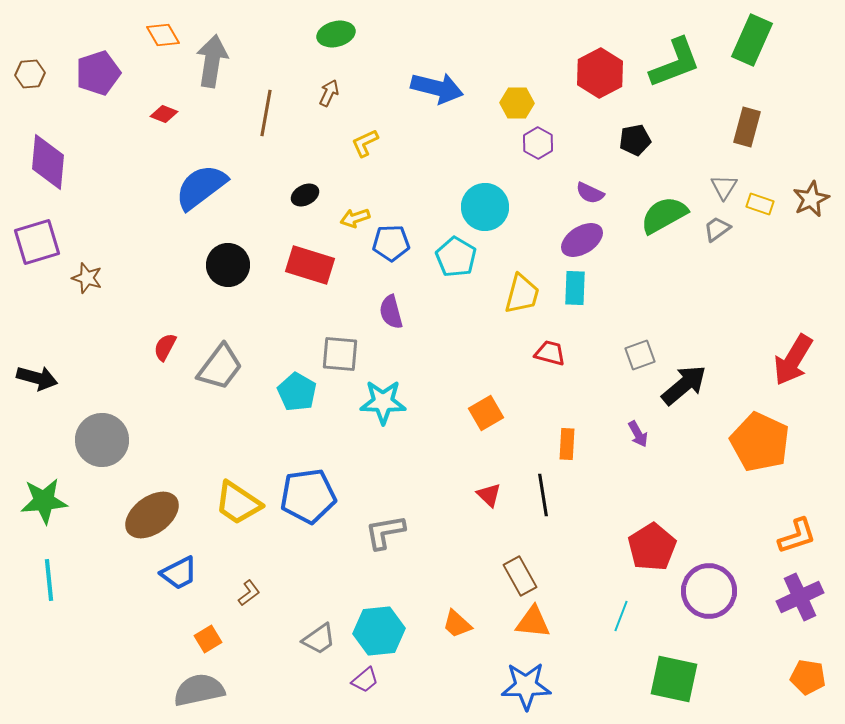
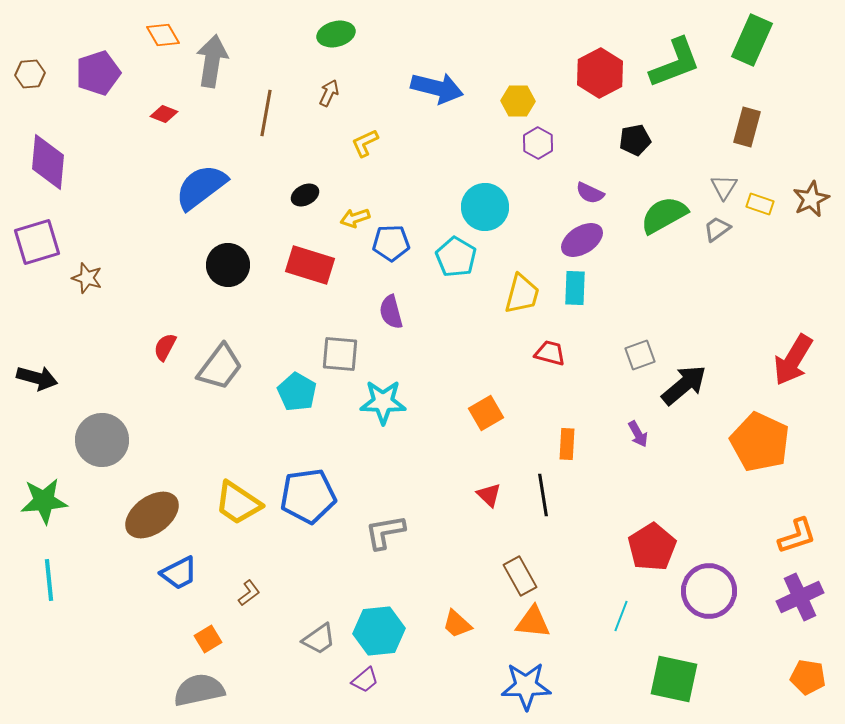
yellow hexagon at (517, 103): moved 1 px right, 2 px up
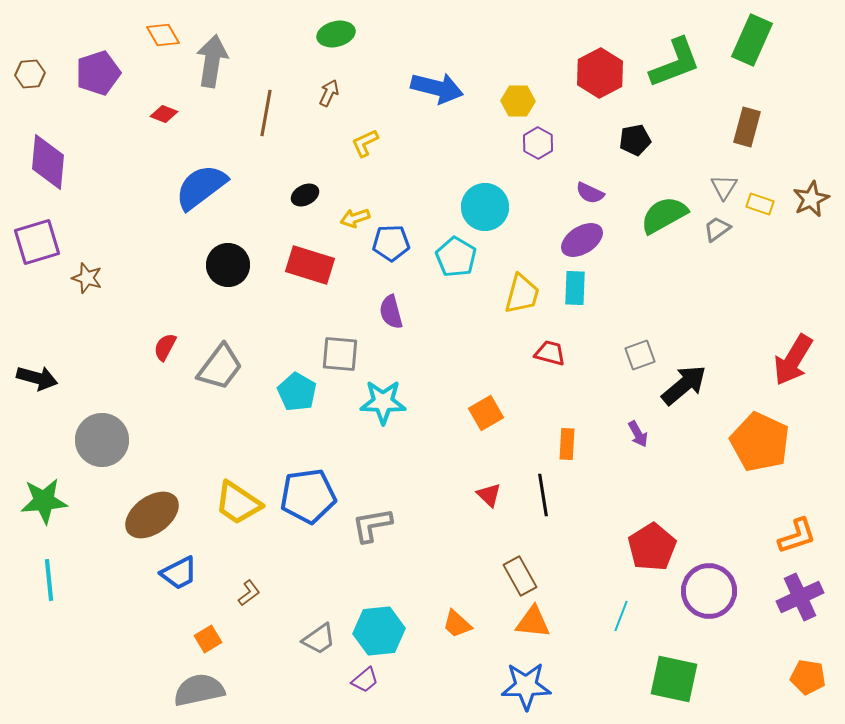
gray L-shape at (385, 532): moved 13 px left, 7 px up
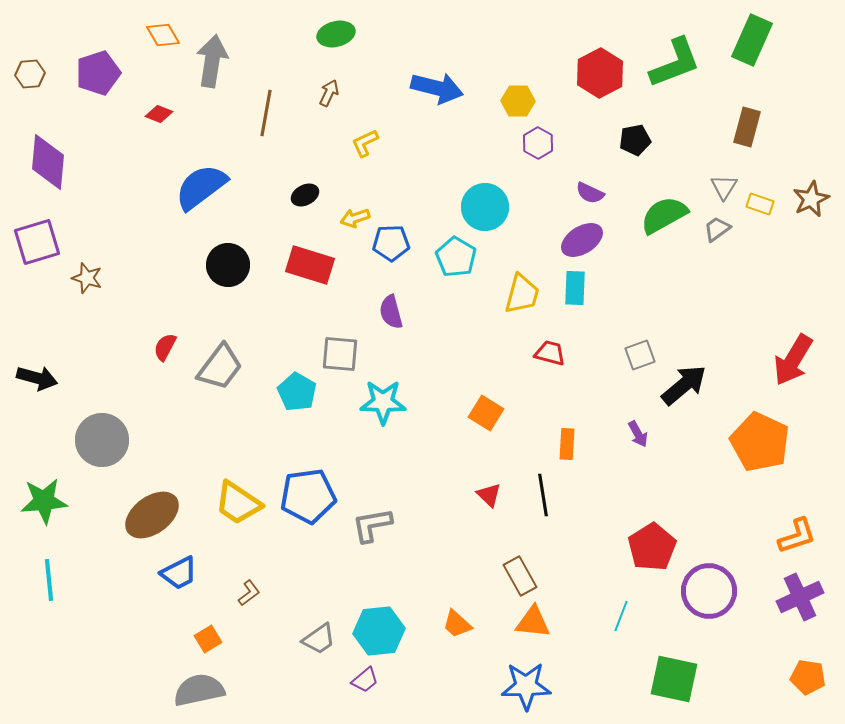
red diamond at (164, 114): moved 5 px left
orange square at (486, 413): rotated 28 degrees counterclockwise
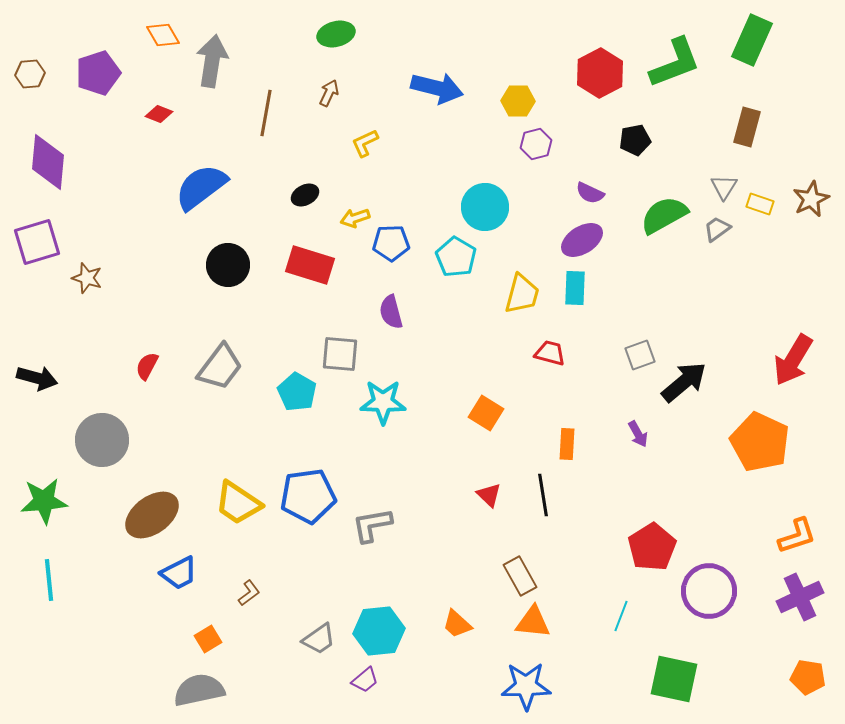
purple hexagon at (538, 143): moved 2 px left, 1 px down; rotated 16 degrees clockwise
red semicircle at (165, 347): moved 18 px left, 19 px down
black arrow at (684, 385): moved 3 px up
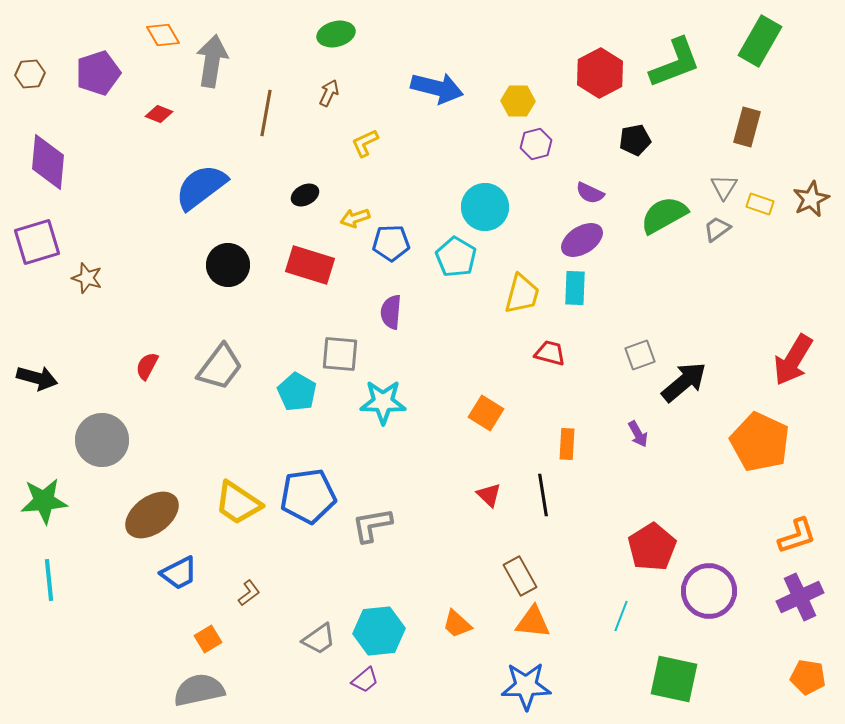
green rectangle at (752, 40): moved 8 px right, 1 px down; rotated 6 degrees clockwise
purple semicircle at (391, 312): rotated 20 degrees clockwise
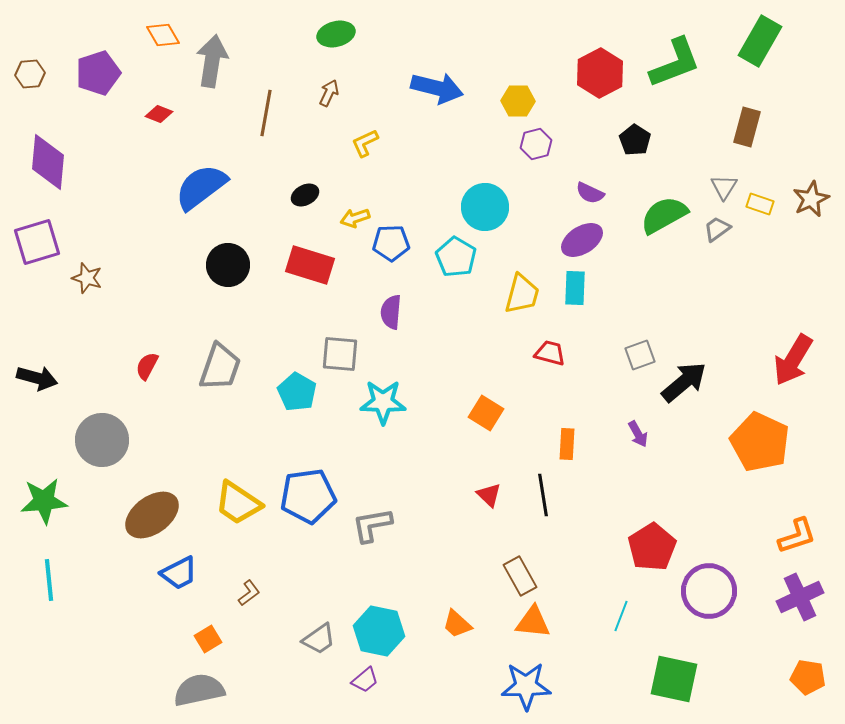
black pentagon at (635, 140): rotated 28 degrees counterclockwise
gray trapezoid at (220, 367): rotated 18 degrees counterclockwise
cyan hexagon at (379, 631): rotated 18 degrees clockwise
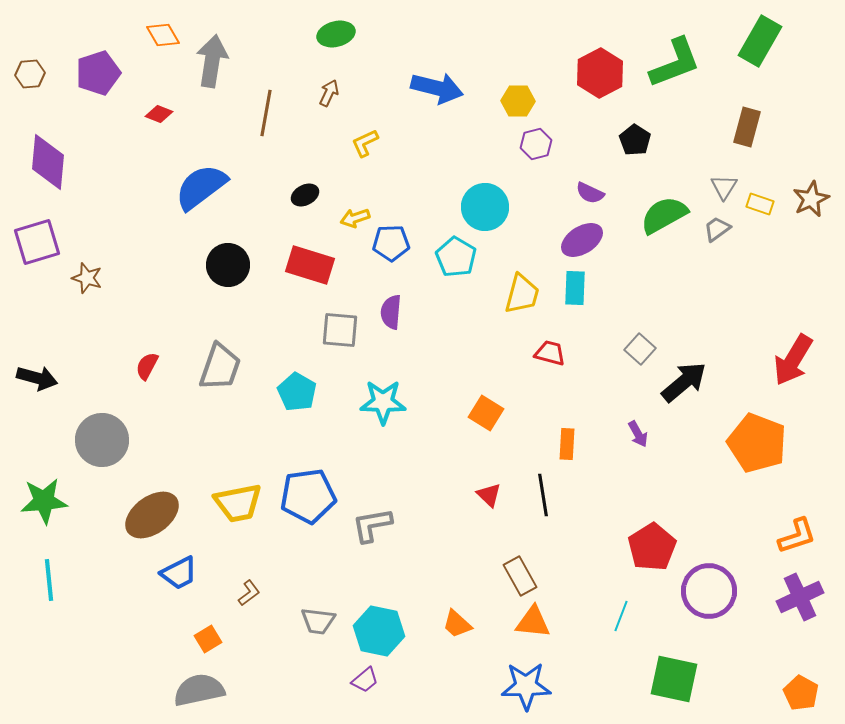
gray square at (340, 354): moved 24 px up
gray square at (640, 355): moved 6 px up; rotated 28 degrees counterclockwise
orange pentagon at (760, 442): moved 3 px left, 1 px down; rotated 4 degrees counterclockwise
yellow trapezoid at (238, 503): rotated 45 degrees counterclockwise
gray trapezoid at (319, 639): moved 1 px left, 18 px up; rotated 42 degrees clockwise
orange pentagon at (808, 677): moved 7 px left, 16 px down; rotated 20 degrees clockwise
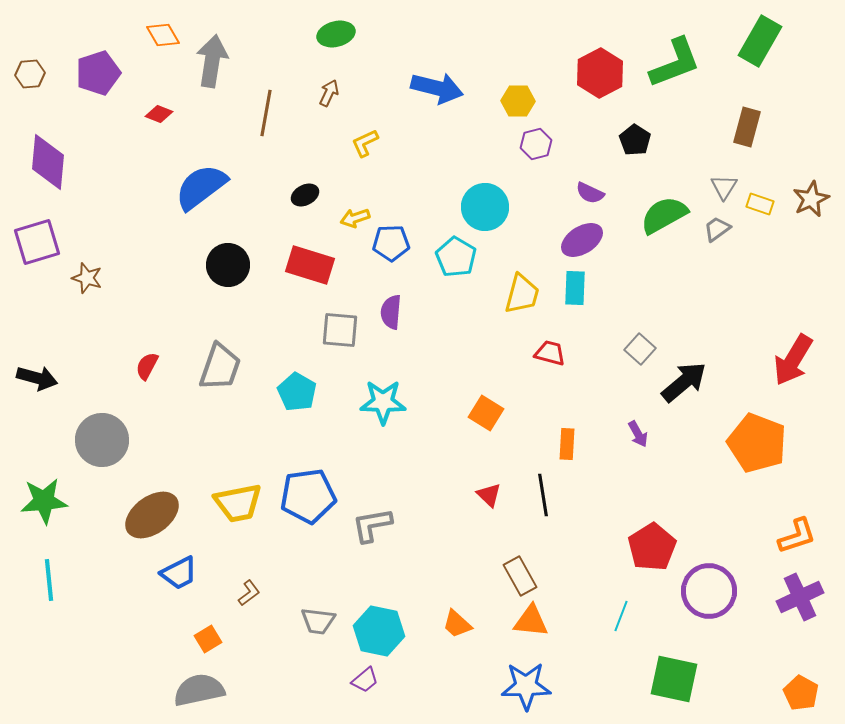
orange triangle at (533, 622): moved 2 px left, 1 px up
